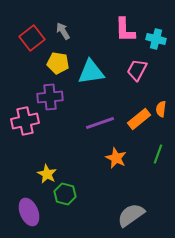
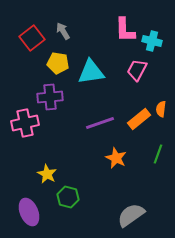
cyan cross: moved 4 px left, 2 px down
pink cross: moved 2 px down
green hexagon: moved 3 px right, 3 px down
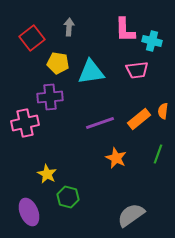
gray arrow: moved 6 px right, 4 px up; rotated 36 degrees clockwise
pink trapezoid: rotated 125 degrees counterclockwise
orange semicircle: moved 2 px right, 2 px down
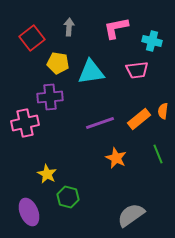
pink L-shape: moved 9 px left, 2 px up; rotated 80 degrees clockwise
green line: rotated 42 degrees counterclockwise
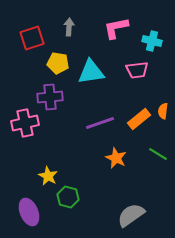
red square: rotated 20 degrees clockwise
green line: rotated 36 degrees counterclockwise
yellow star: moved 1 px right, 2 px down
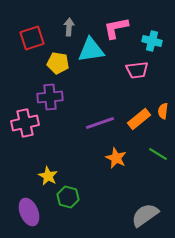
cyan triangle: moved 22 px up
gray semicircle: moved 14 px right
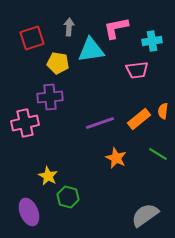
cyan cross: rotated 24 degrees counterclockwise
